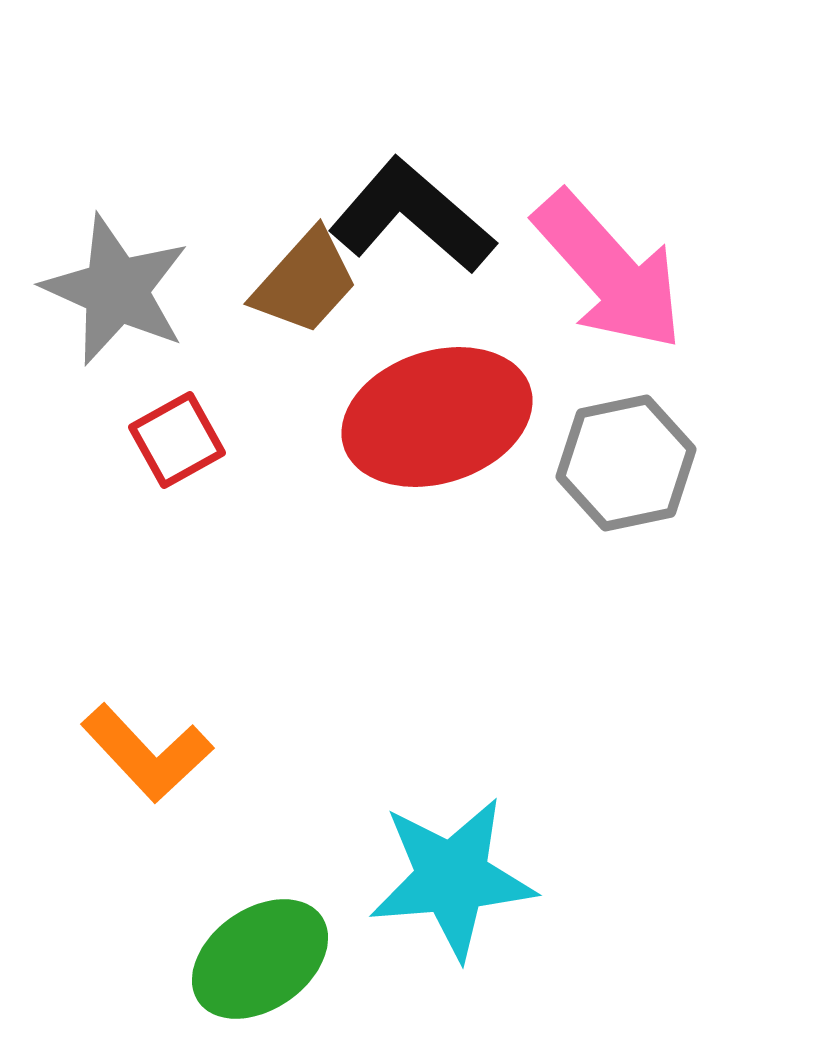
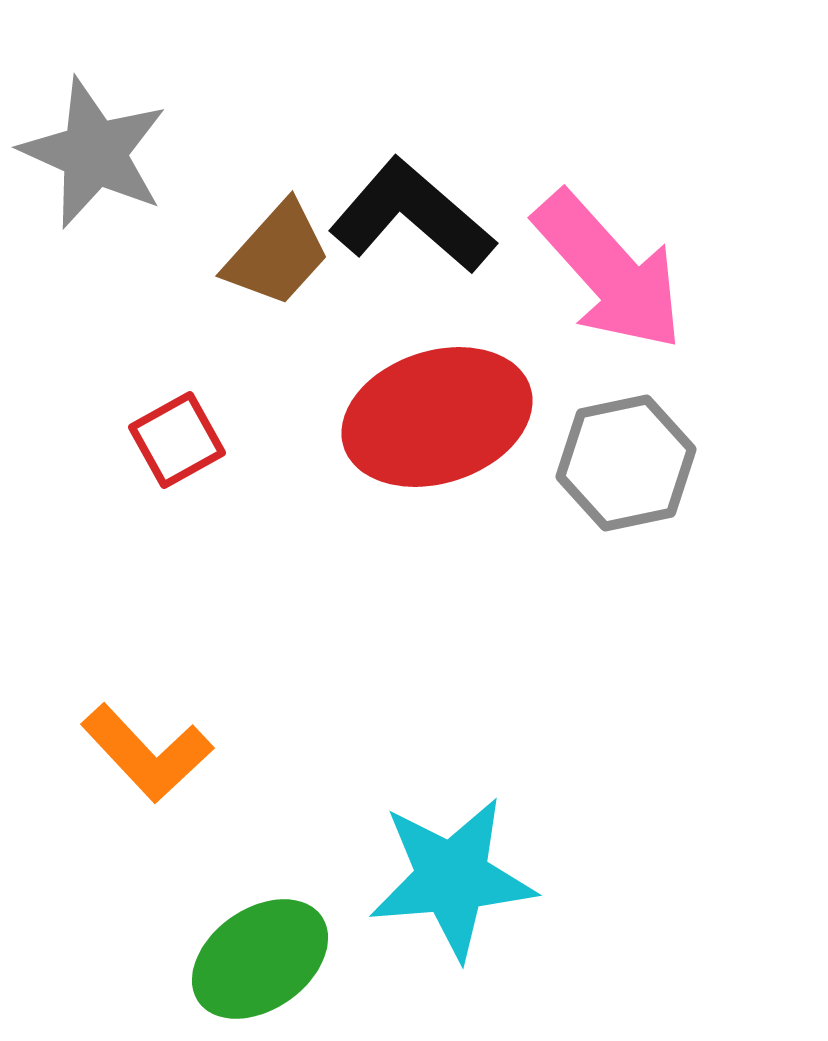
brown trapezoid: moved 28 px left, 28 px up
gray star: moved 22 px left, 137 px up
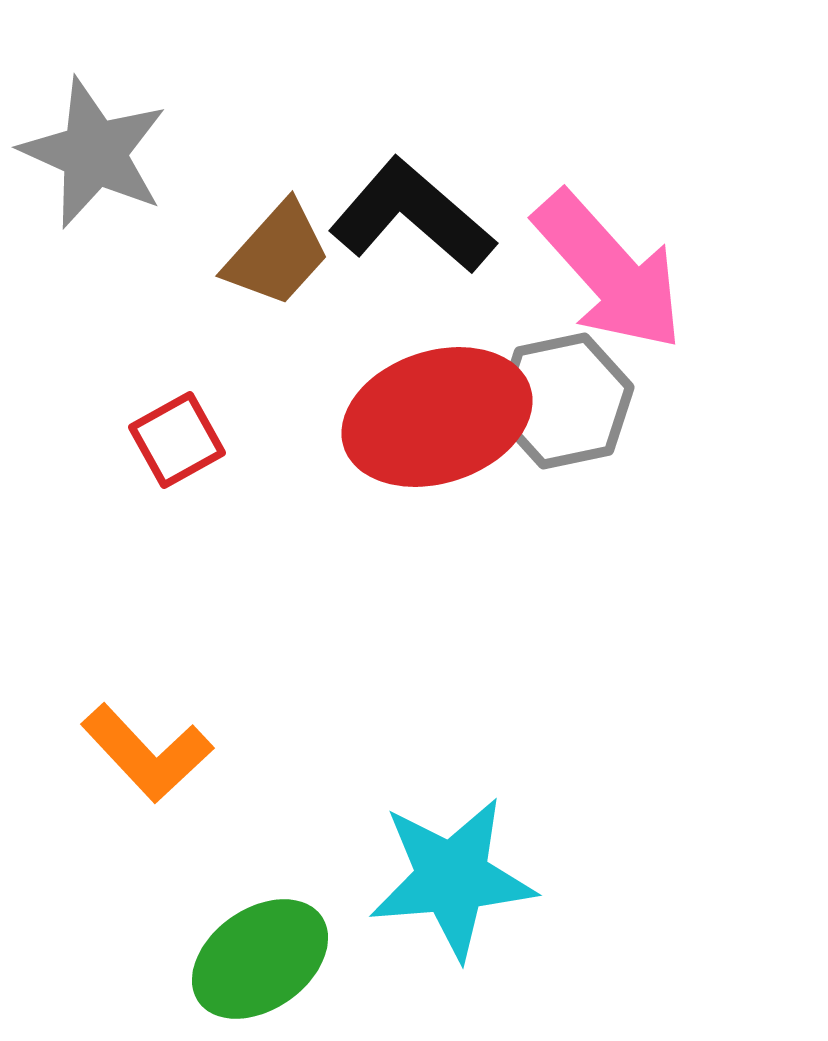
gray hexagon: moved 62 px left, 62 px up
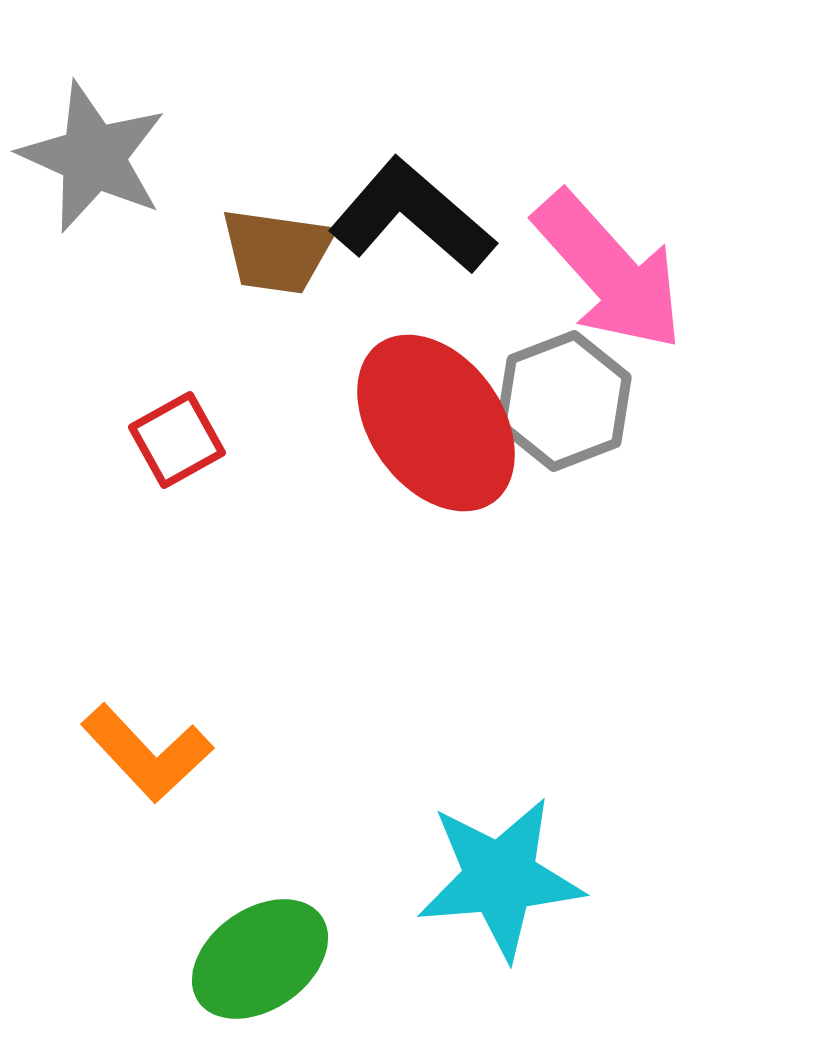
gray star: moved 1 px left, 4 px down
brown trapezoid: moved 3 px up; rotated 56 degrees clockwise
gray hexagon: rotated 9 degrees counterclockwise
red ellipse: moved 1 px left, 6 px down; rotated 72 degrees clockwise
cyan star: moved 48 px right
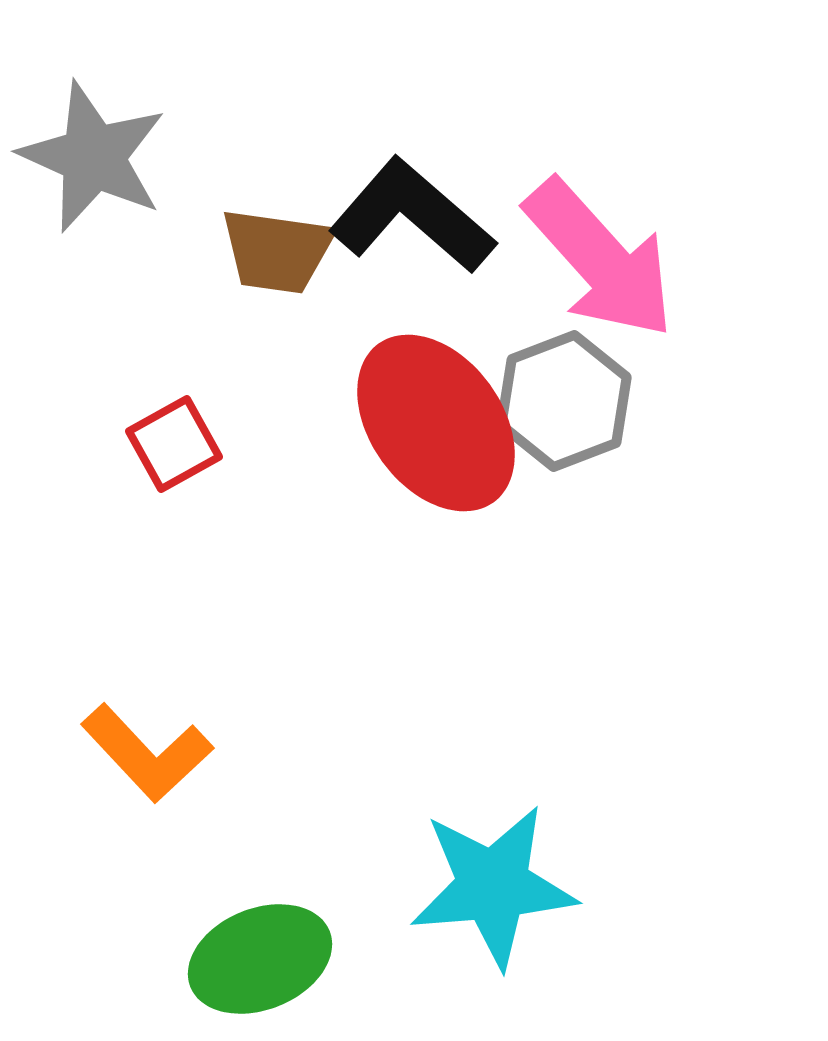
pink arrow: moved 9 px left, 12 px up
red square: moved 3 px left, 4 px down
cyan star: moved 7 px left, 8 px down
green ellipse: rotated 13 degrees clockwise
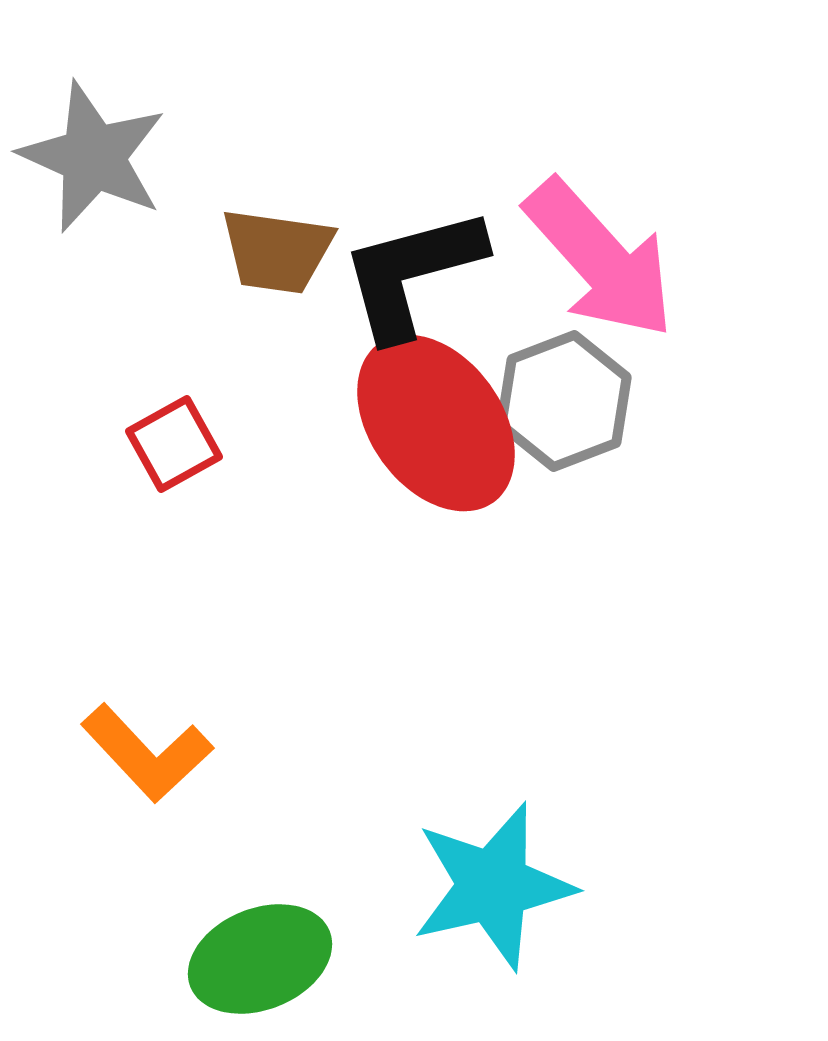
black L-shape: moved 57 px down; rotated 56 degrees counterclockwise
cyan star: rotated 8 degrees counterclockwise
